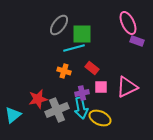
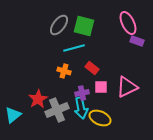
green square: moved 2 px right, 8 px up; rotated 15 degrees clockwise
red star: rotated 18 degrees counterclockwise
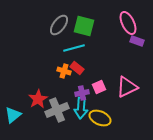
red rectangle: moved 15 px left
pink square: moved 2 px left; rotated 24 degrees counterclockwise
cyan arrow: rotated 15 degrees clockwise
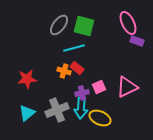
red star: moved 11 px left, 20 px up; rotated 24 degrees clockwise
cyan triangle: moved 14 px right, 2 px up
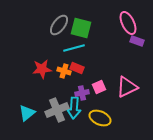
green square: moved 3 px left, 2 px down
red rectangle: rotated 16 degrees counterclockwise
red star: moved 15 px right, 10 px up
cyan arrow: moved 7 px left
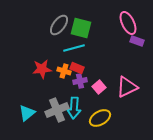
pink square: rotated 16 degrees counterclockwise
purple cross: moved 2 px left, 12 px up
yellow ellipse: rotated 55 degrees counterclockwise
